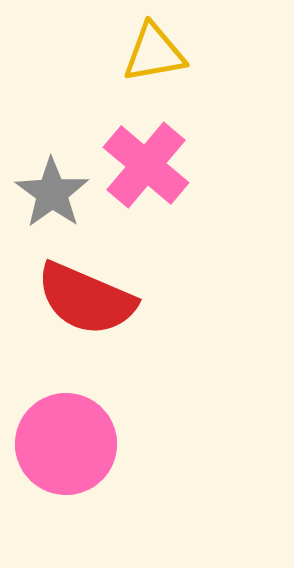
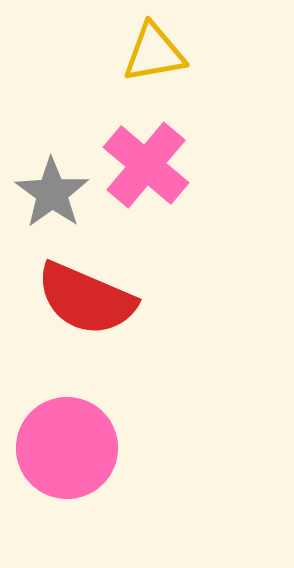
pink circle: moved 1 px right, 4 px down
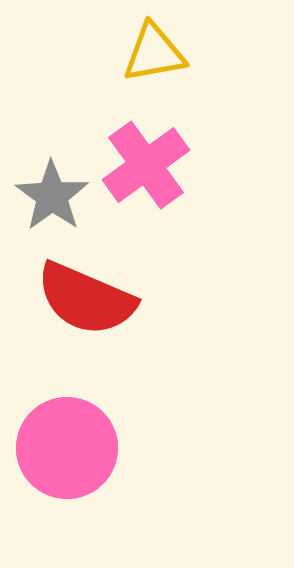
pink cross: rotated 14 degrees clockwise
gray star: moved 3 px down
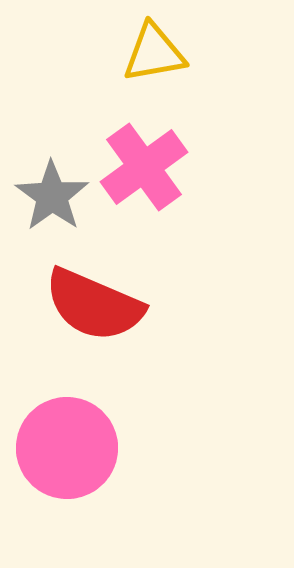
pink cross: moved 2 px left, 2 px down
red semicircle: moved 8 px right, 6 px down
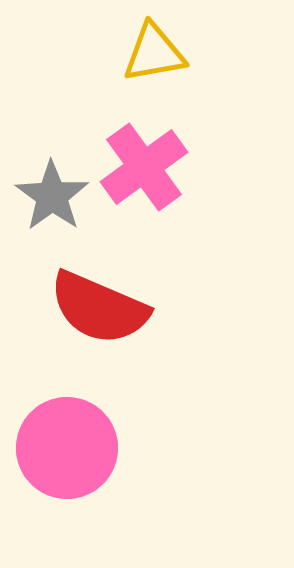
red semicircle: moved 5 px right, 3 px down
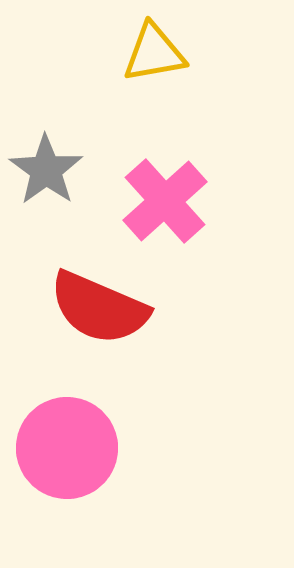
pink cross: moved 21 px right, 34 px down; rotated 6 degrees counterclockwise
gray star: moved 6 px left, 26 px up
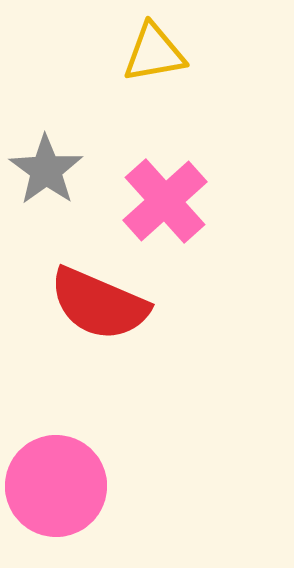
red semicircle: moved 4 px up
pink circle: moved 11 px left, 38 px down
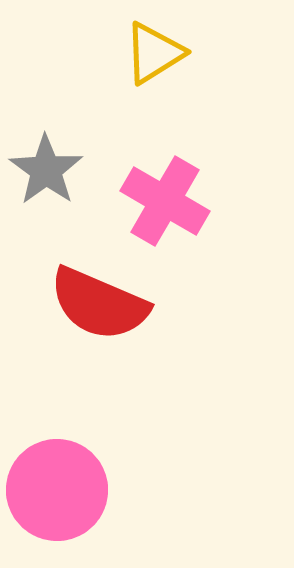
yellow triangle: rotated 22 degrees counterclockwise
pink cross: rotated 18 degrees counterclockwise
pink circle: moved 1 px right, 4 px down
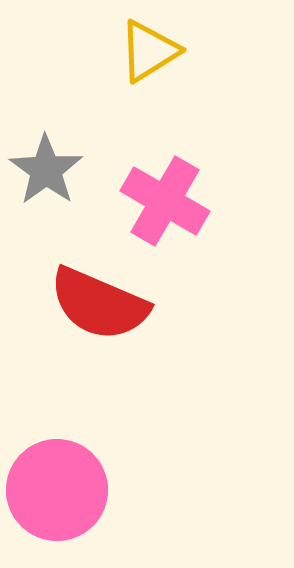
yellow triangle: moved 5 px left, 2 px up
